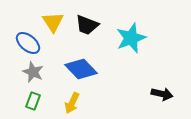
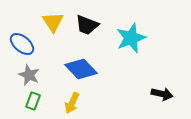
blue ellipse: moved 6 px left, 1 px down
gray star: moved 4 px left, 3 px down
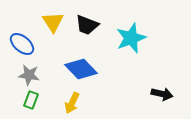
gray star: rotated 15 degrees counterclockwise
green rectangle: moved 2 px left, 1 px up
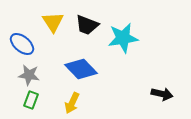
cyan star: moved 8 px left; rotated 12 degrees clockwise
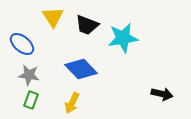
yellow triangle: moved 5 px up
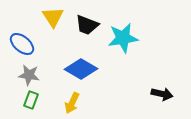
blue diamond: rotated 16 degrees counterclockwise
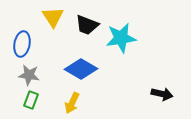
cyan star: moved 2 px left
blue ellipse: rotated 60 degrees clockwise
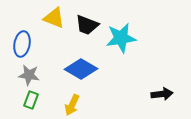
yellow triangle: moved 1 px right, 1 px down; rotated 35 degrees counterclockwise
black arrow: rotated 20 degrees counterclockwise
yellow arrow: moved 2 px down
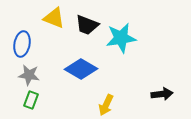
yellow arrow: moved 34 px right
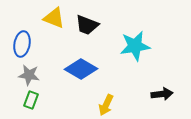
cyan star: moved 14 px right, 8 px down
